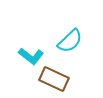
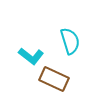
cyan semicircle: rotated 64 degrees counterclockwise
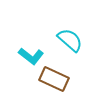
cyan semicircle: moved 1 px up; rotated 32 degrees counterclockwise
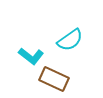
cyan semicircle: rotated 104 degrees clockwise
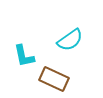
cyan L-shape: moved 7 px left; rotated 40 degrees clockwise
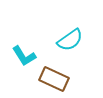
cyan L-shape: rotated 20 degrees counterclockwise
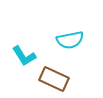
cyan semicircle: rotated 24 degrees clockwise
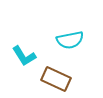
brown rectangle: moved 2 px right
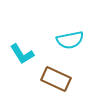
cyan L-shape: moved 2 px left, 2 px up
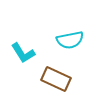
cyan L-shape: moved 1 px right, 1 px up
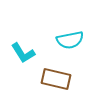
brown rectangle: rotated 12 degrees counterclockwise
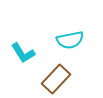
brown rectangle: rotated 60 degrees counterclockwise
